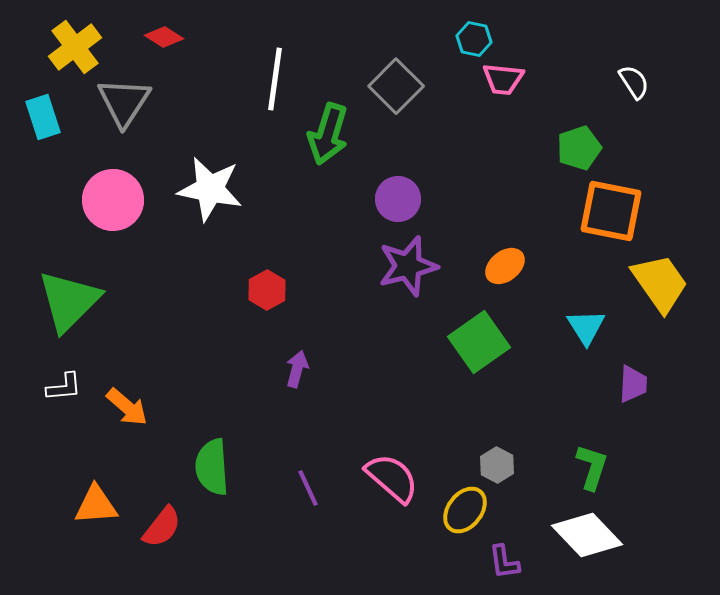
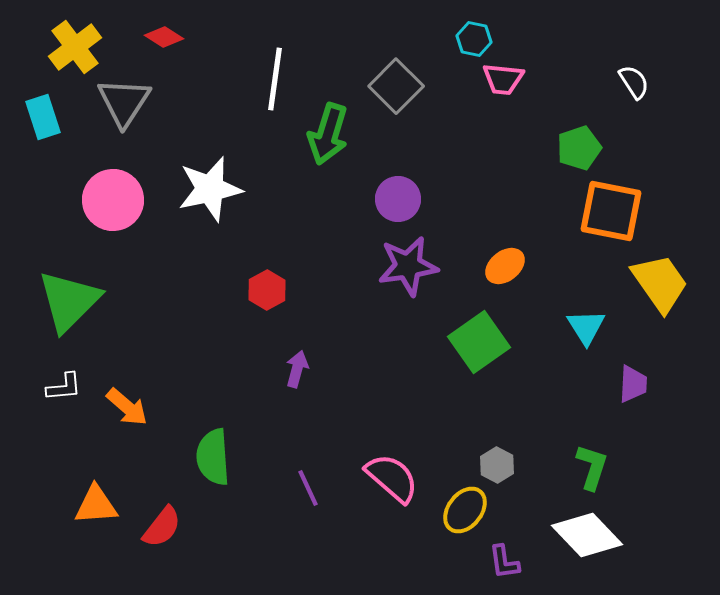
white star: rotated 24 degrees counterclockwise
purple star: rotated 6 degrees clockwise
green semicircle: moved 1 px right, 10 px up
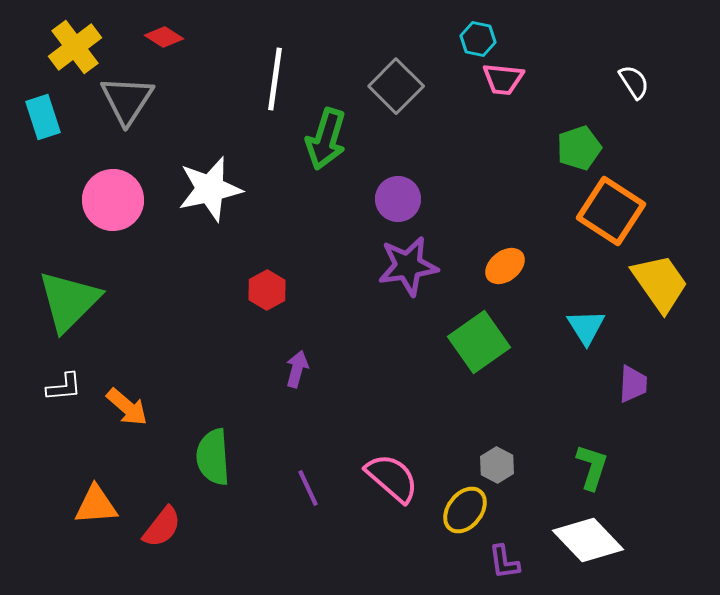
cyan hexagon: moved 4 px right
gray triangle: moved 3 px right, 2 px up
green arrow: moved 2 px left, 5 px down
orange square: rotated 22 degrees clockwise
white diamond: moved 1 px right, 5 px down
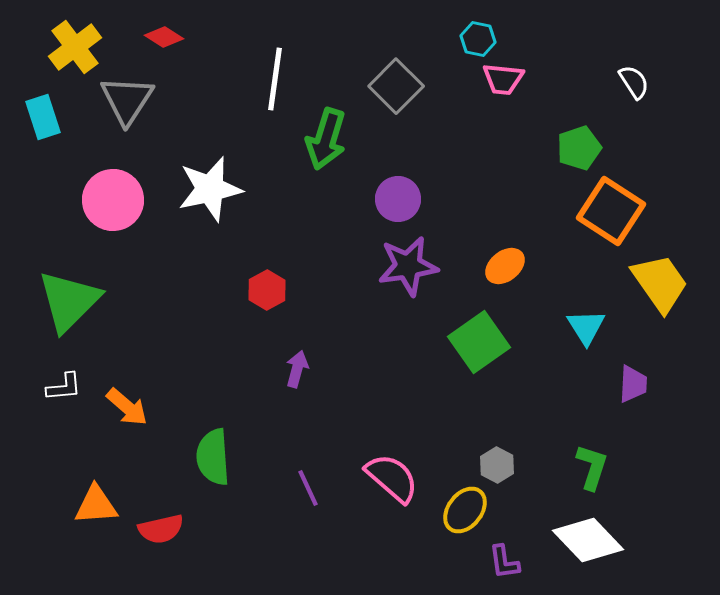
red semicircle: moved 1 px left, 2 px down; rotated 39 degrees clockwise
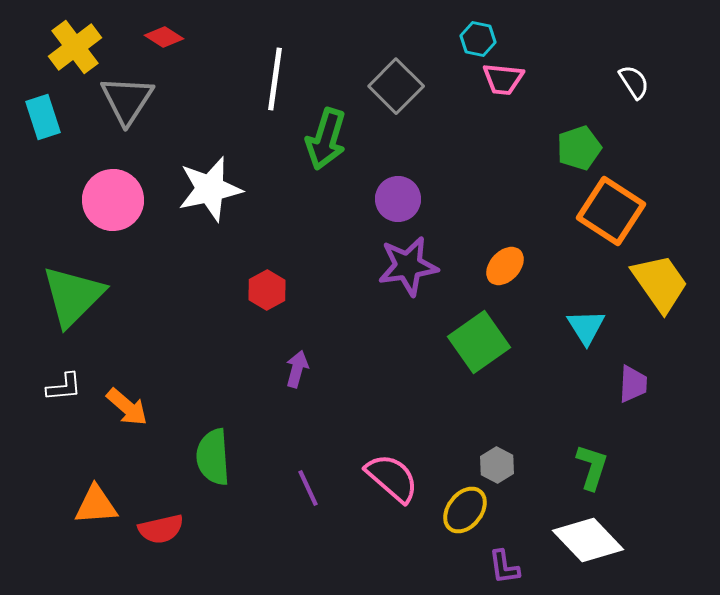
orange ellipse: rotated 9 degrees counterclockwise
green triangle: moved 4 px right, 5 px up
purple L-shape: moved 5 px down
